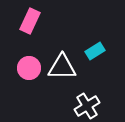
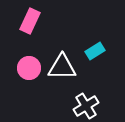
white cross: moved 1 px left
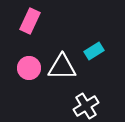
cyan rectangle: moved 1 px left
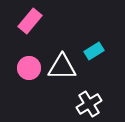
pink rectangle: rotated 15 degrees clockwise
white cross: moved 3 px right, 2 px up
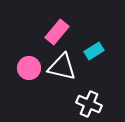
pink rectangle: moved 27 px right, 11 px down
white triangle: rotated 12 degrees clockwise
white cross: rotated 35 degrees counterclockwise
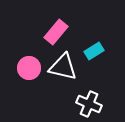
pink rectangle: moved 1 px left
white triangle: moved 1 px right
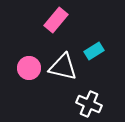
pink rectangle: moved 12 px up
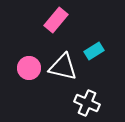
white cross: moved 2 px left, 1 px up
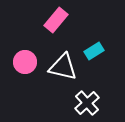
pink circle: moved 4 px left, 6 px up
white cross: rotated 25 degrees clockwise
